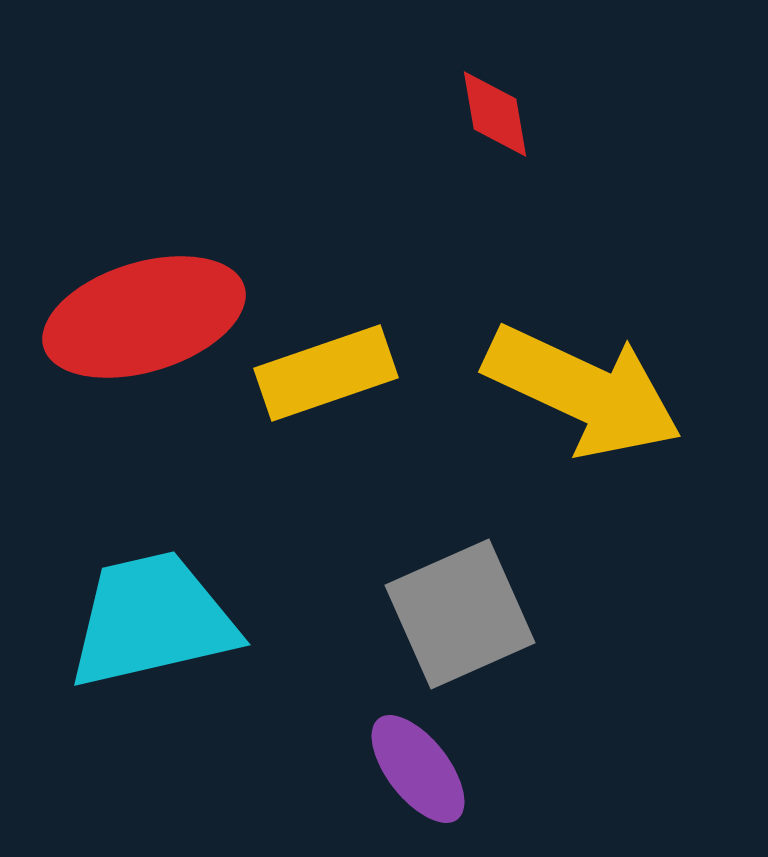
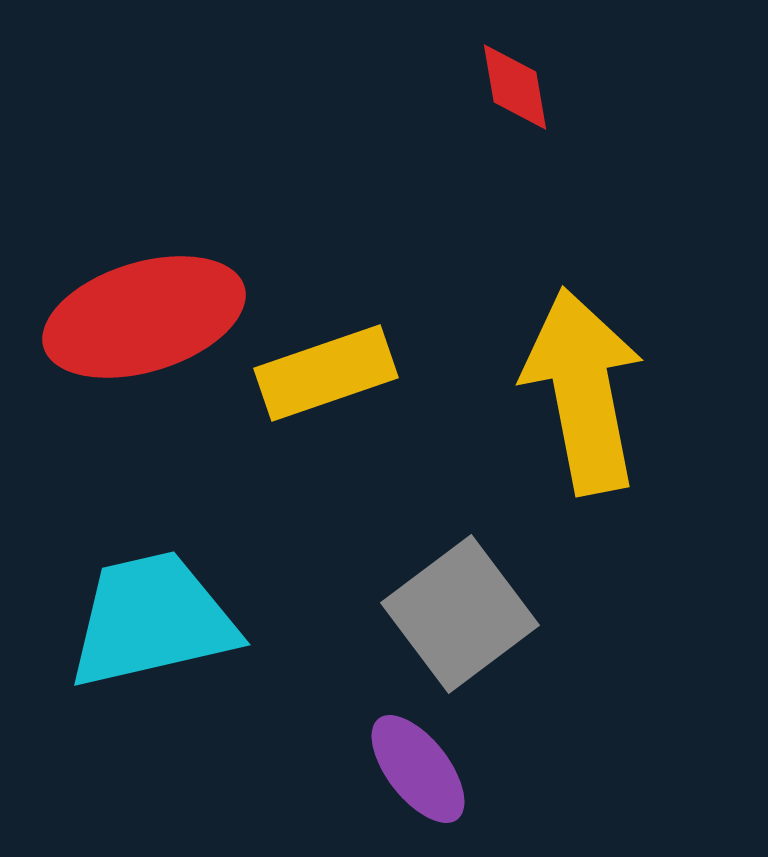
red diamond: moved 20 px right, 27 px up
yellow arrow: rotated 126 degrees counterclockwise
gray square: rotated 13 degrees counterclockwise
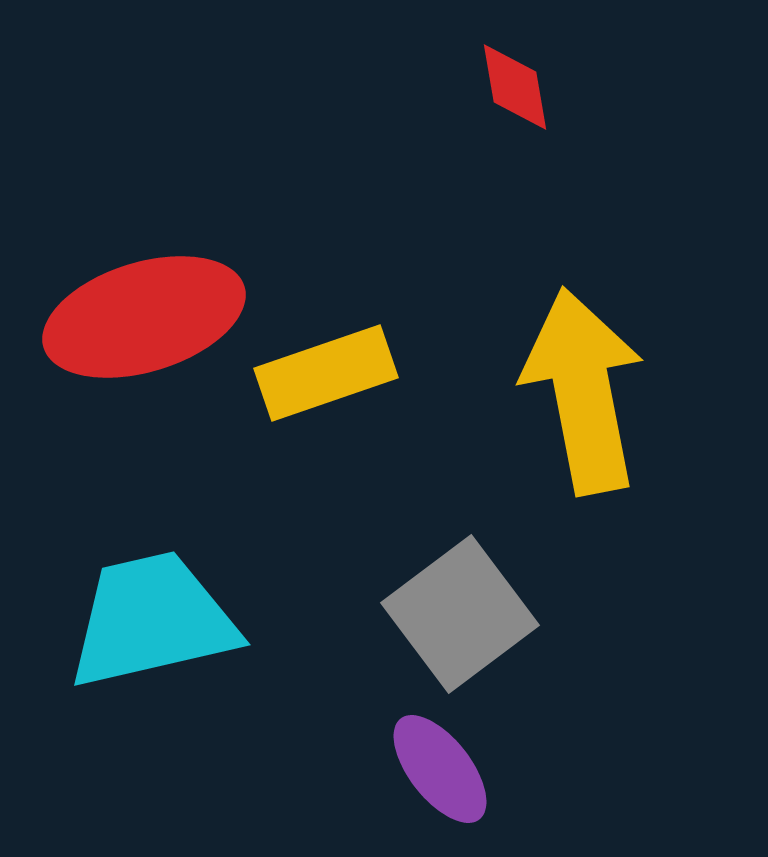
purple ellipse: moved 22 px right
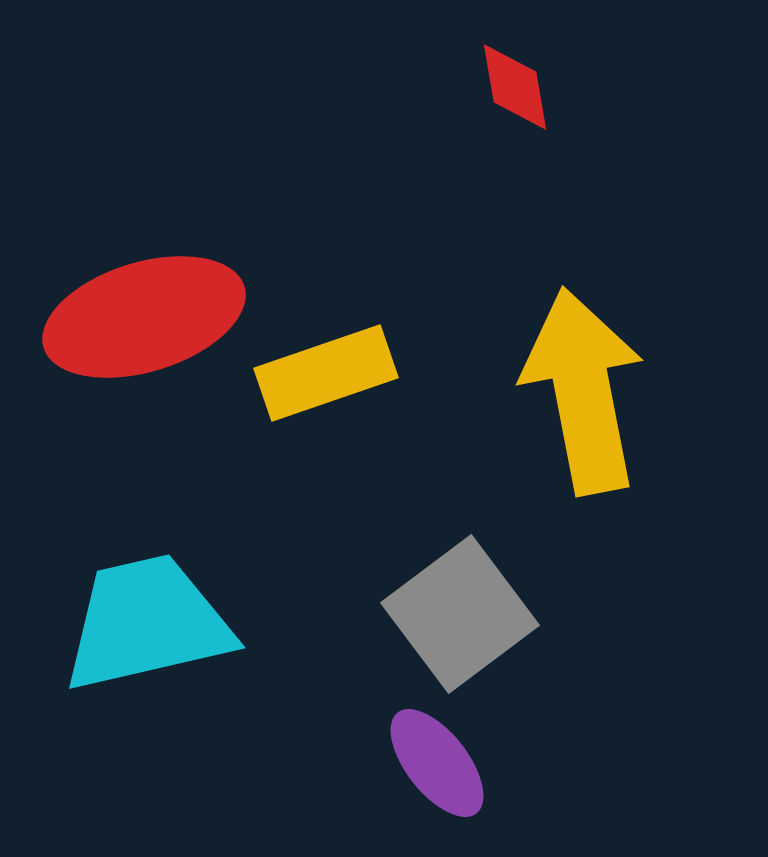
cyan trapezoid: moved 5 px left, 3 px down
purple ellipse: moved 3 px left, 6 px up
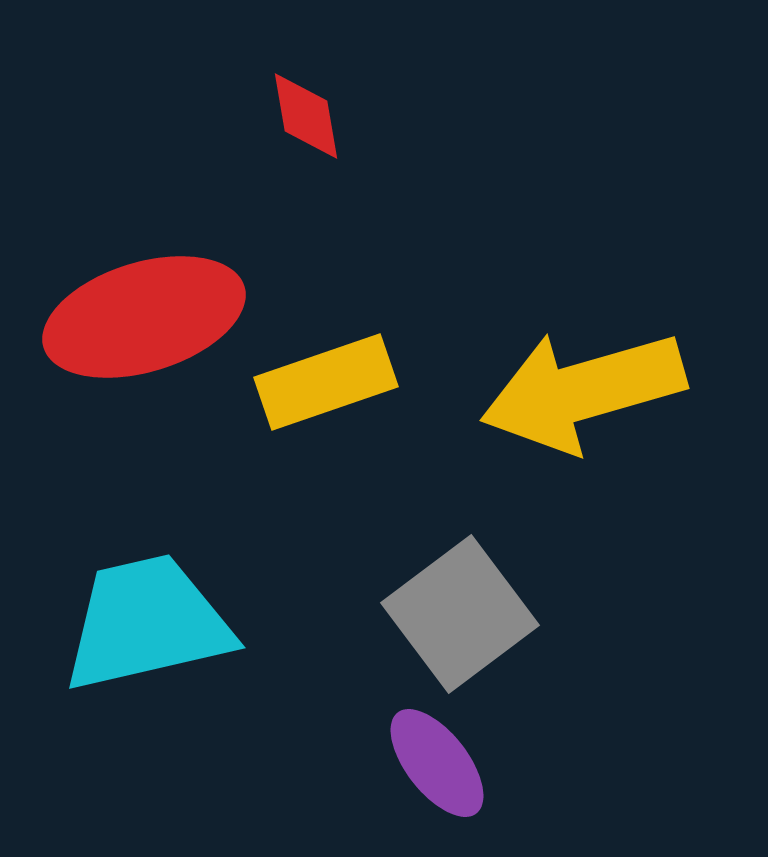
red diamond: moved 209 px left, 29 px down
yellow rectangle: moved 9 px down
yellow arrow: rotated 95 degrees counterclockwise
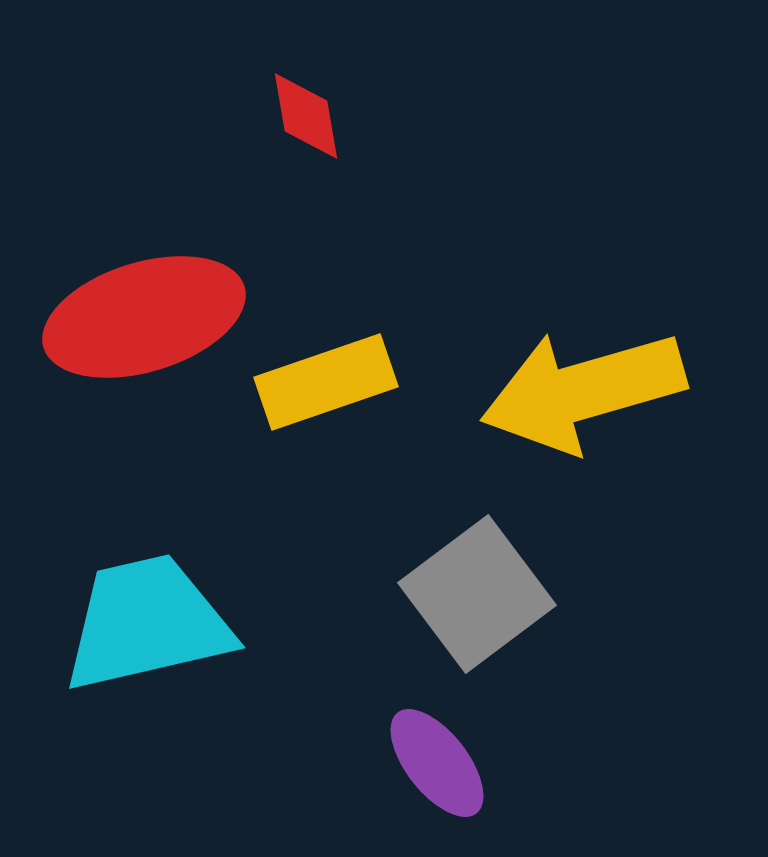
gray square: moved 17 px right, 20 px up
